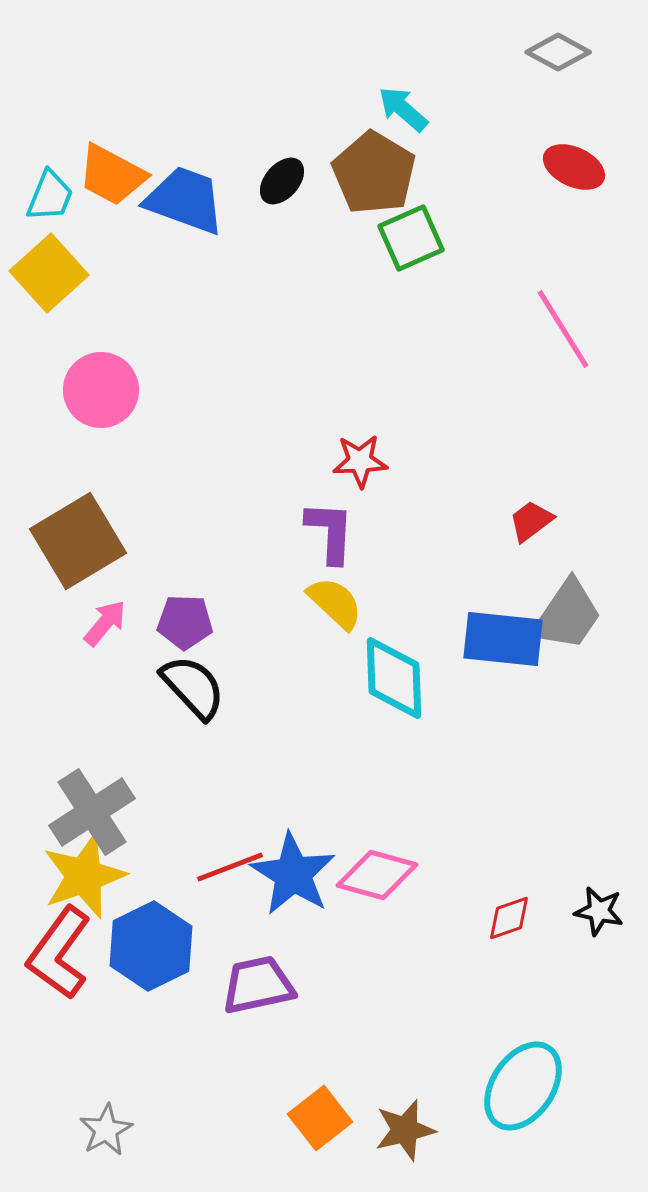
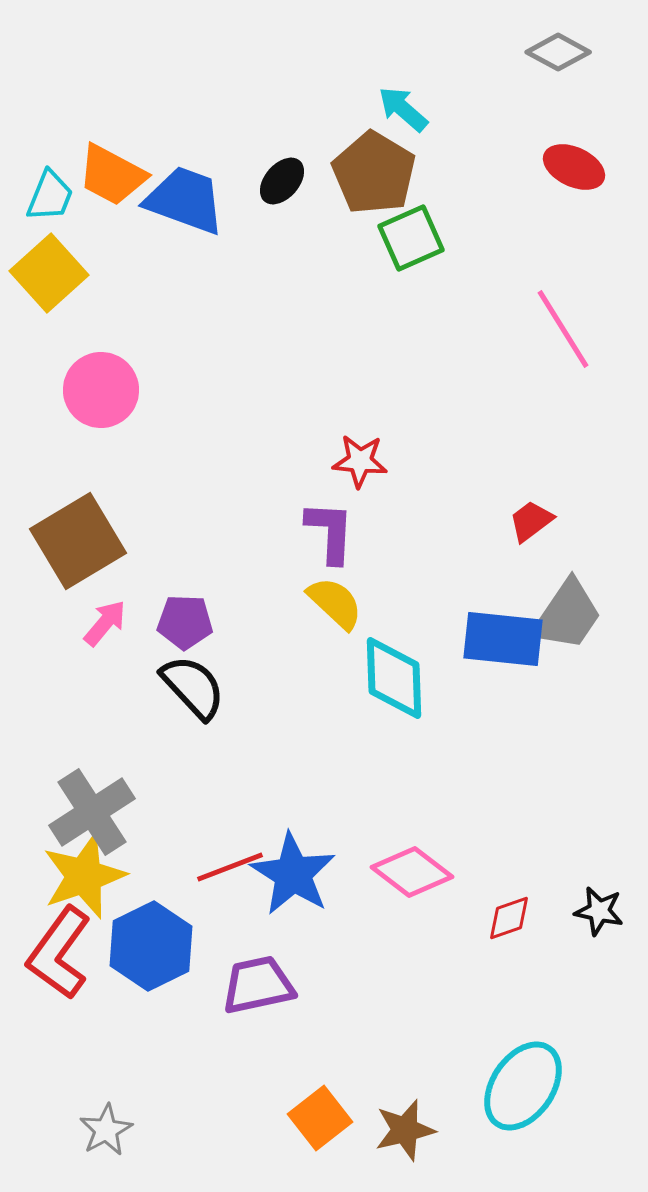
red star: rotated 8 degrees clockwise
pink diamond: moved 35 px right, 3 px up; rotated 22 degrees clockwise
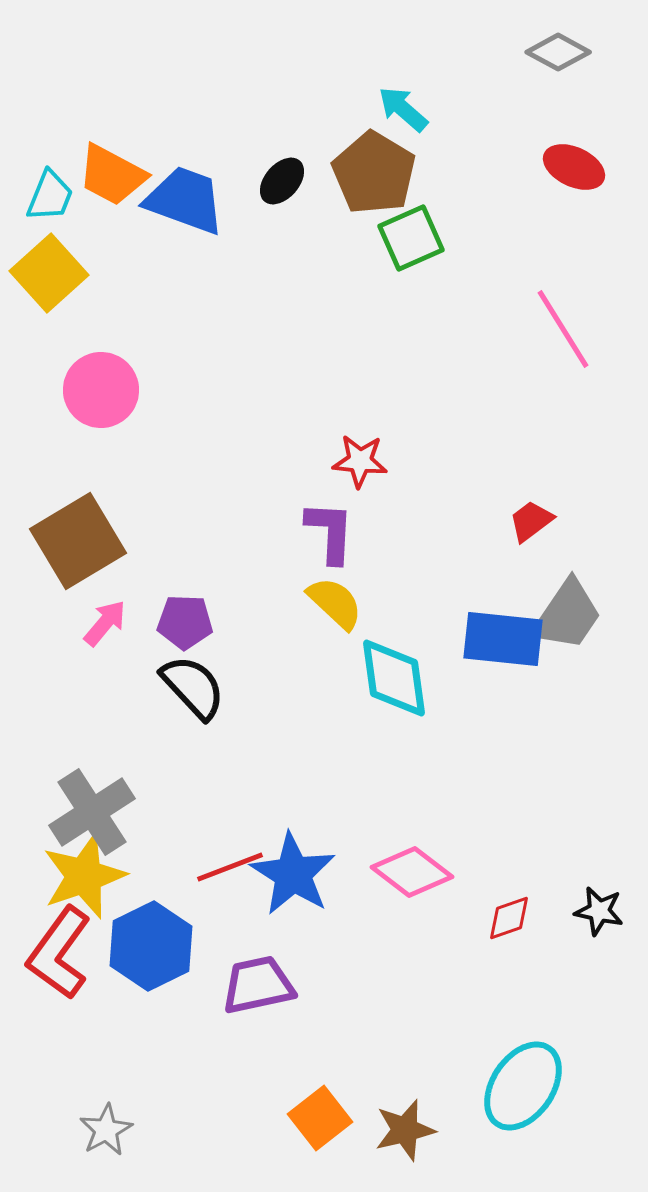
cyan diamond: rotated 6 degrees counterclockwise
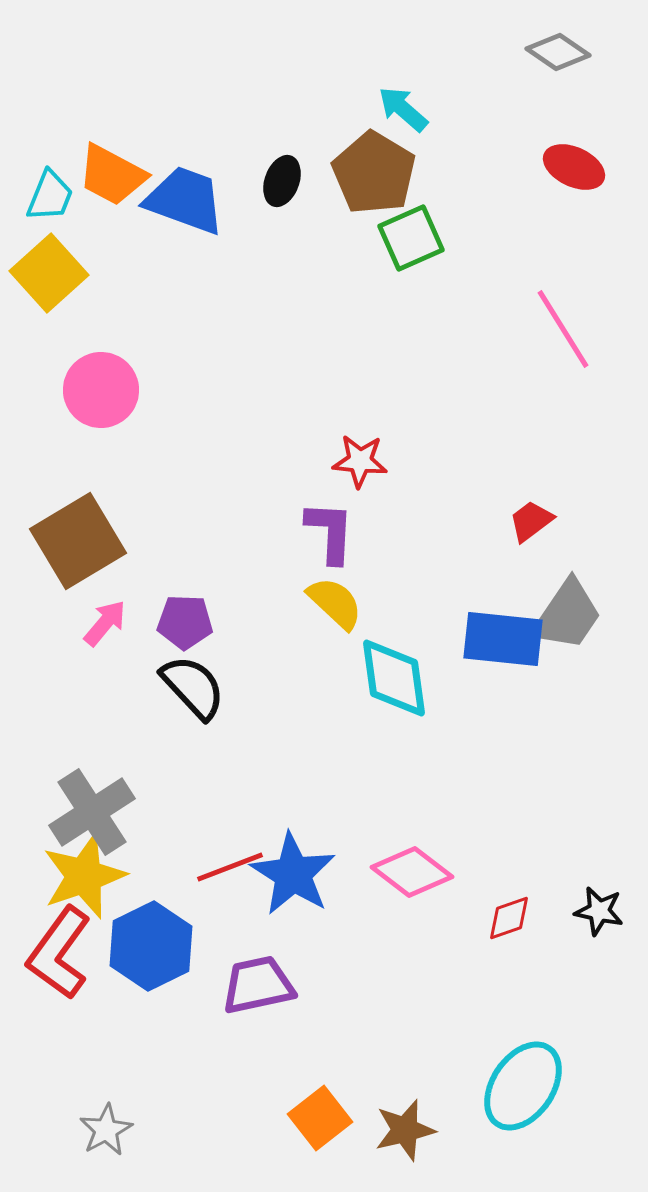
gray diamond: rotated 6 degrees clockwise
black ellipse: rotated 21 degrees counterclockwise
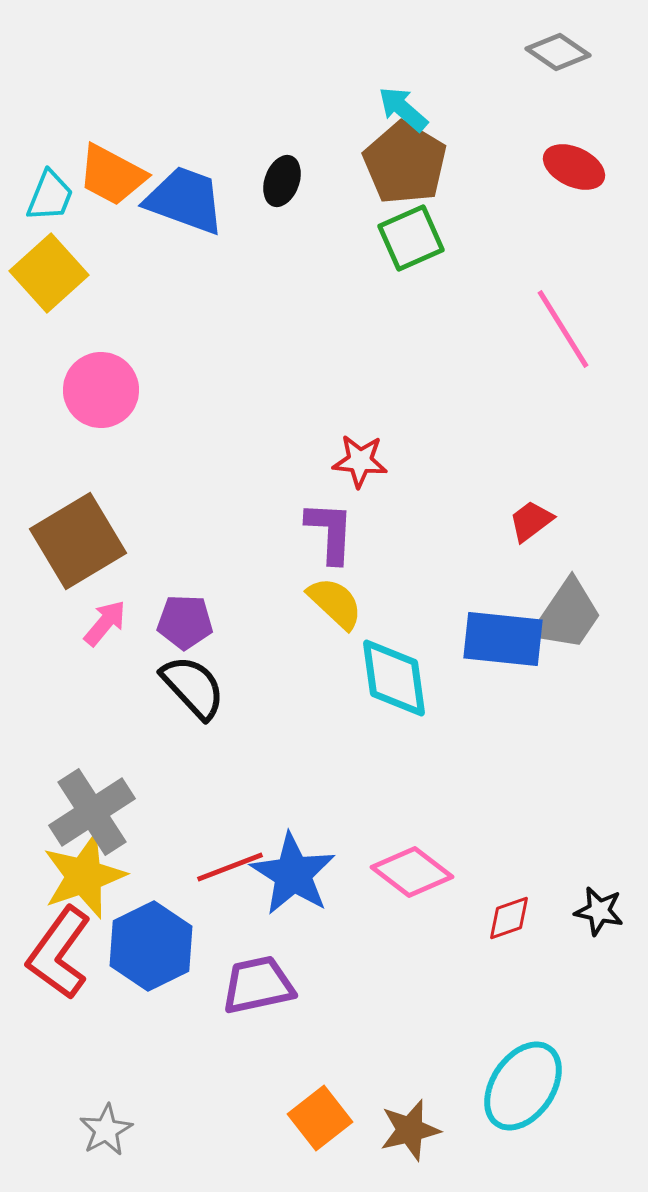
brown pentagon: moved 31 px right, 10 px up
brown star: moved 5 px right
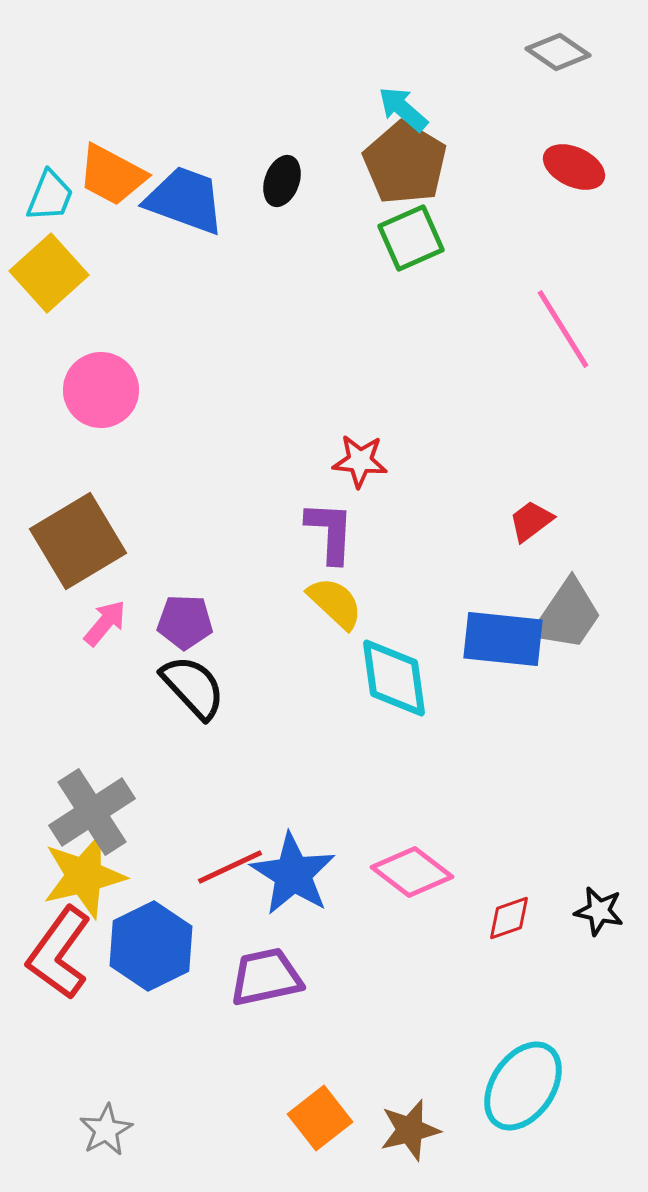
red line: rotated 4 degrees counterclockwise
yellow star: rotated 6 degrees clockwise
purple trapezoid: moved 8 px right, 8 px up
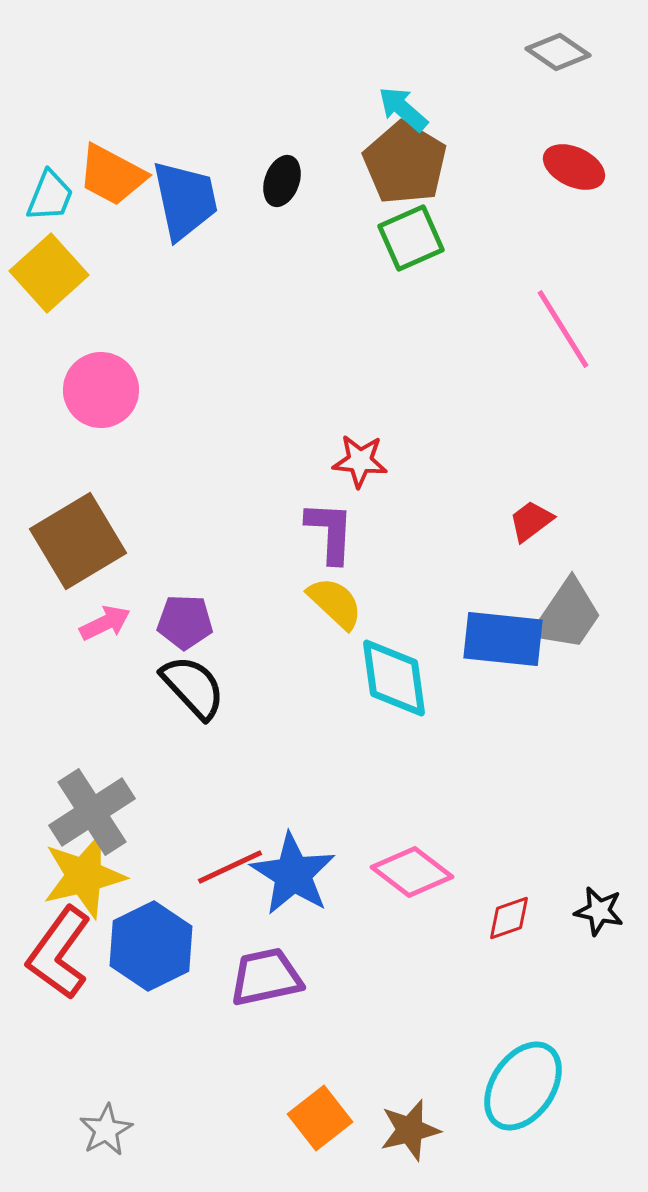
blue trapezoid: rotated 58 degrees clockwise
pink arrow: rotated 24 degrees clockwise
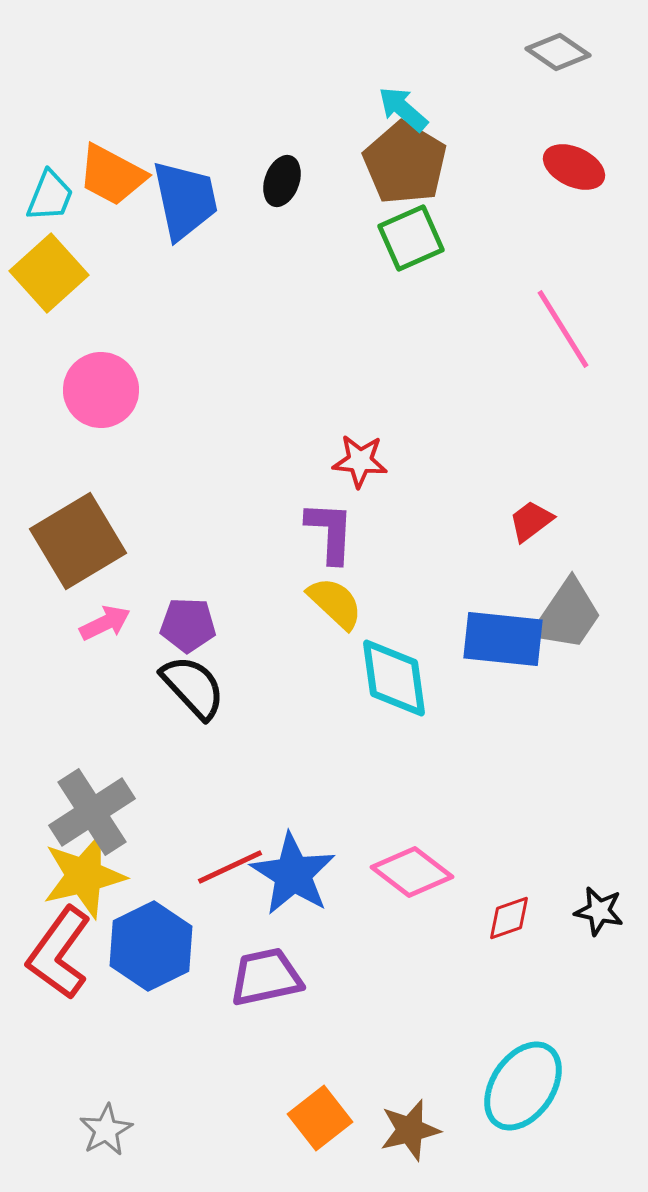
purple pentagon: moved 3 px right, 3 px down
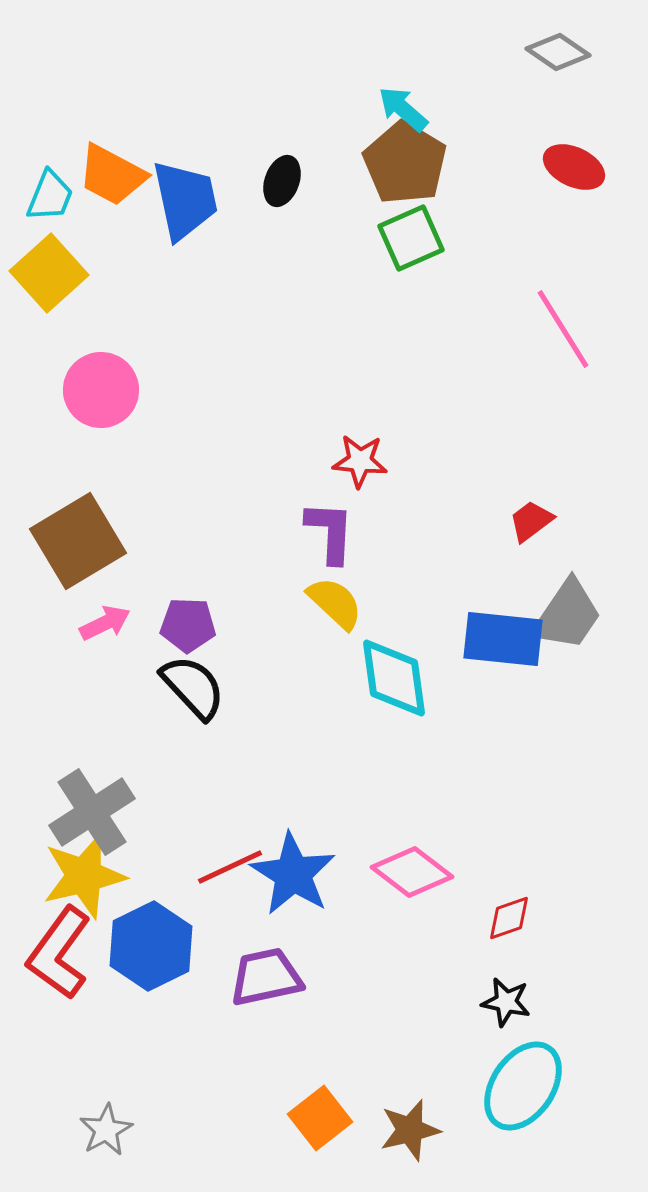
black star: moved 93 px left, 91 px down
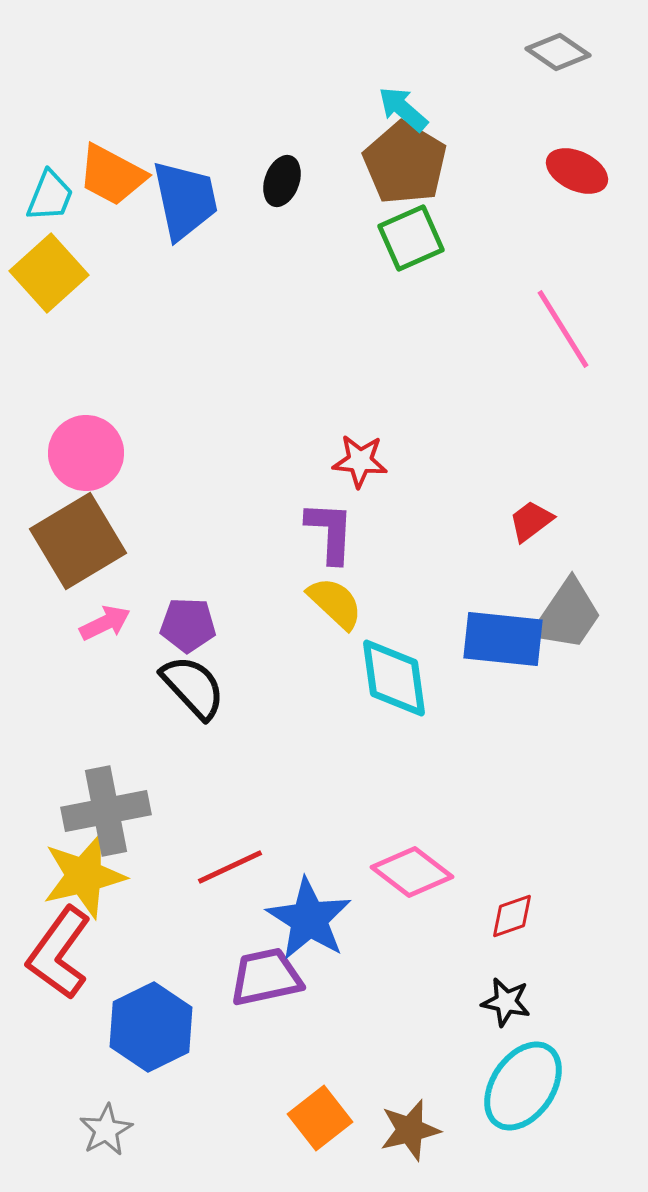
red ellipse: moved 3 px right, 4 px down
pink circle: moved 15 px left, 63 px down
gray cross: moved 14 px right, 1 px up; rotated 22 degrees clockwise
blue star: moved 16 px right, 45 px down
red diamond: moved 3 px right, 2 px up
blue hexagon: moved 81 px down
